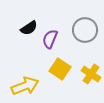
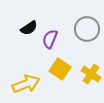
gray circle: moved 2 px right, 1 px up
yellow arrow: moved 1 px right, 2 px up
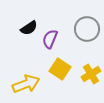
yellow cross: rotated 24 degrees clockwise
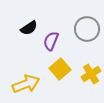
purple semicircle: moved 1 px right, 2 px down
yellow square: rotated 15 degrees clockwise
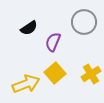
gray circle: moved 3 px left, 7 px up
purple semicircle: moved 2 px right, 1 px down
yellow square: moved 5 px left, 4 px down
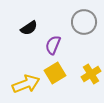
purple semicircle: moved 3 px down
yellow square: rotated 10 degrees clockwise
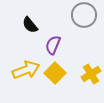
gray circle: moved 7 px up
black semicircle: moved 1 px right, 3 px up; rotated 84 degrees clockwise
yellow square: rotated 15 degrees counterclockwise
yellow arrow: moved 14 px up
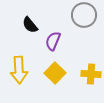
purple semicircle: moved 4 px up
yellow arrow: moved 7 px left; rotated 108 degrees clockwise
yellow cross: rotated 36 degrees clockwise
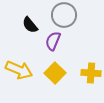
gray circle: moved 20 px left
yellow arrow: rotated 64 degrees counterclockwise
yellow cross: moved 1 px up
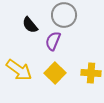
yellow arrow: rotated 12 degrees clockwise
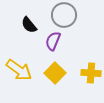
black semicircle: moved 1 px left
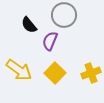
purple semicircle: moved 3 px left
yellow cross: rotated 24 degrees counterclockwise
